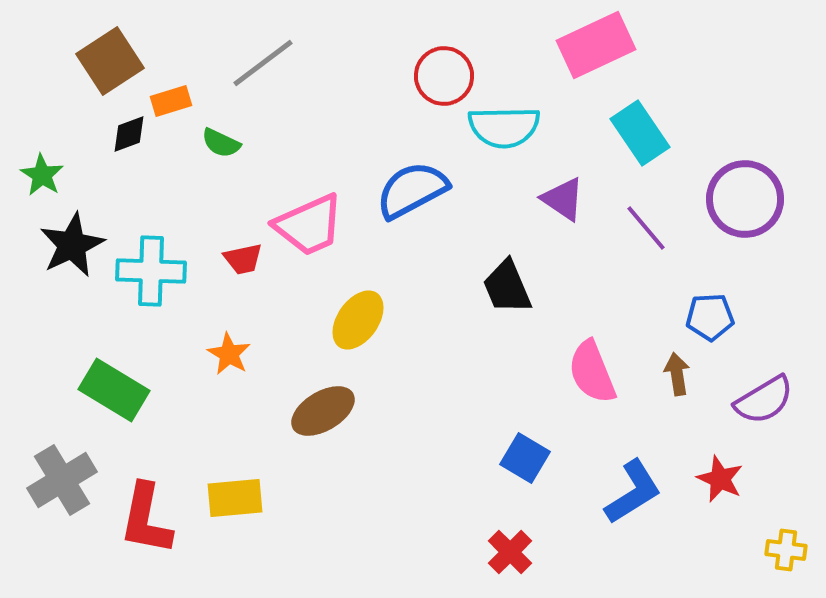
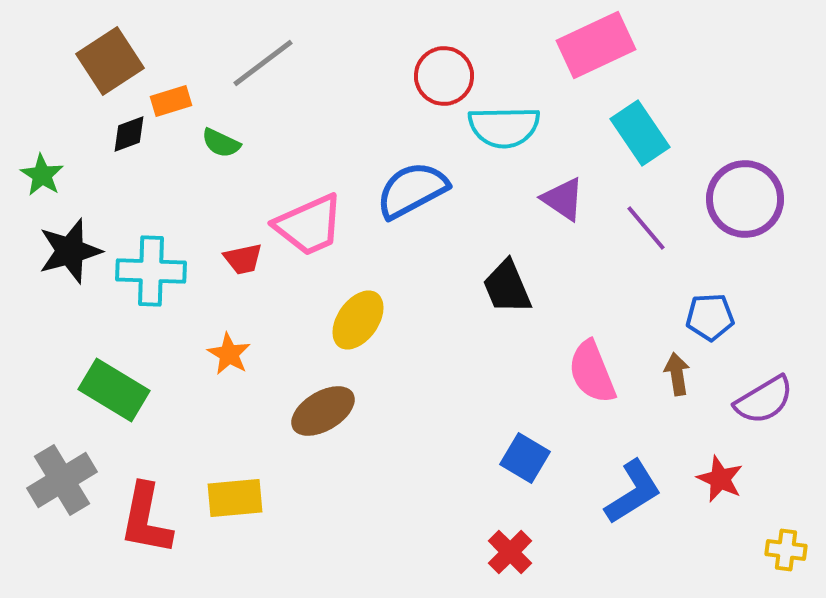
black star: moved 2 px left, 6 px down; rotated 10 degrees clockwise
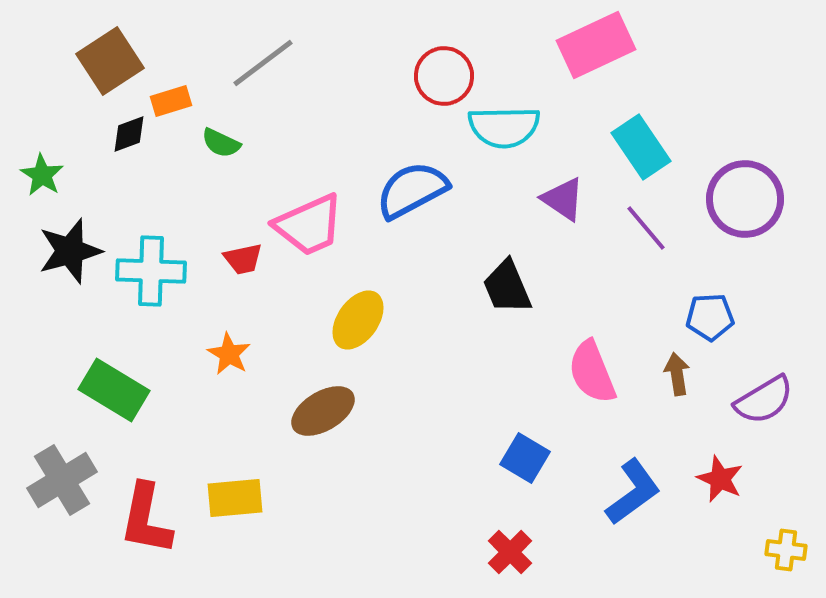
cyan rectangle: moved 1 px right, 14 px down
blue L-shape: rotated 4 degrees counterclockwise
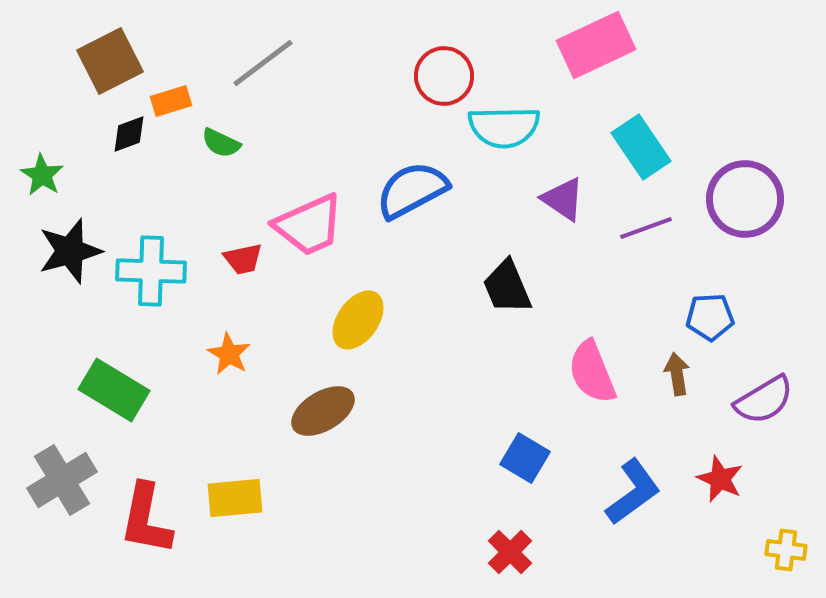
brown square: rotated 6 degrees clockwise
purple line: rotated 70 degrees counterclockwise
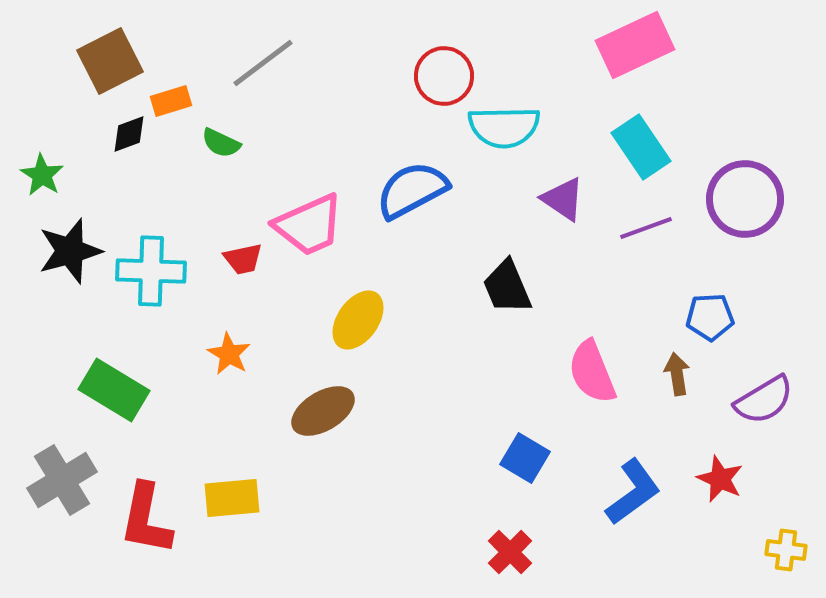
pink rectangle: moved 39 px right
yellow rectangle: moved 3 px left
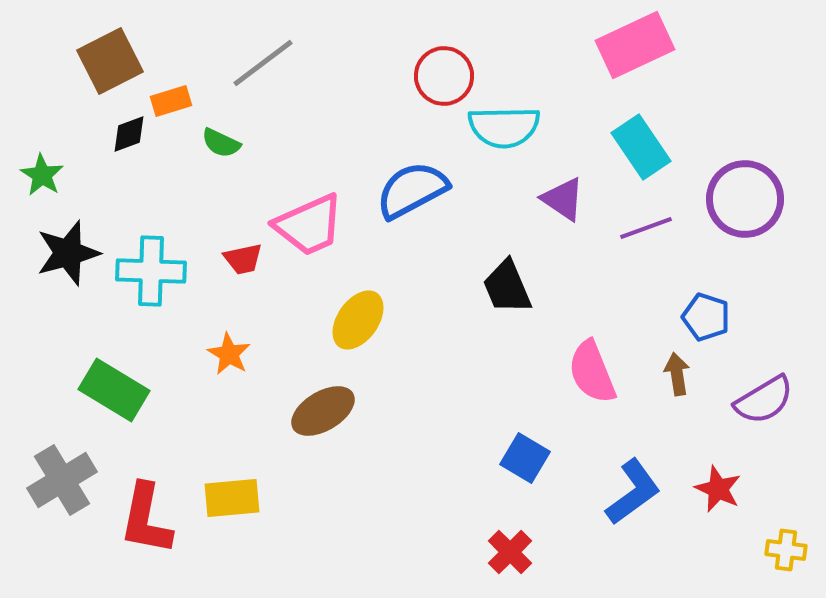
black star: moved 2 px left, 2 px down
blue pentagon: moved 4 px left; rotated 21 degrees clockwise
red star: moved 2 px left, 10 px down
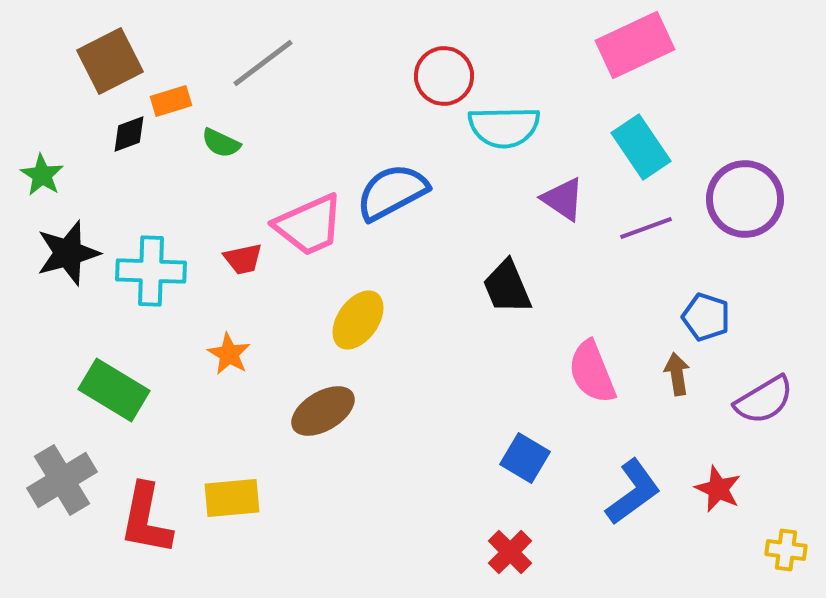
blue semicircle: moved 20 px left, 2 px down
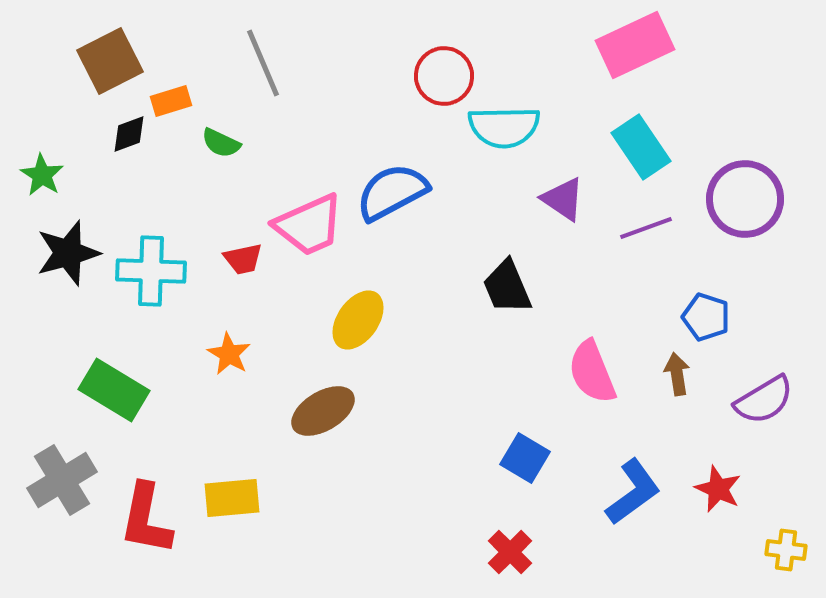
gray line: rotated 76 degrees counterclockwise
